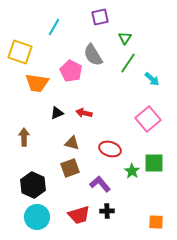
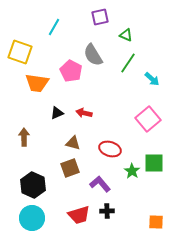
green triangle: moved 1 px right, 3 px up; rotated 40 degrees counterclockwise
brown triangle: moved 1 px right
cyan circle: moved 5 px left, 1 px down
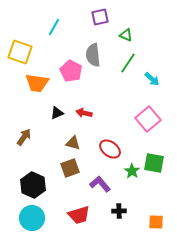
gray semicircle: rotated 25 degrees clockwise
brown arrow: rotated 36 degrees clockwise
red ellipse: rotated 20 degrees clockwise
green square: rotated 10 degrees clockwise
black cross: moved 12 px right
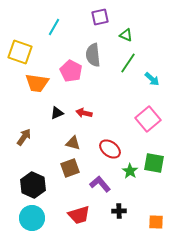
green star: moved 2 px left
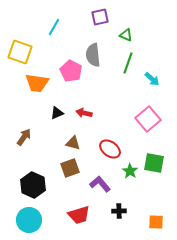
green line: rotated 15 degrees counterclockwise
cyan circle: moved 3 px left, 2 px down
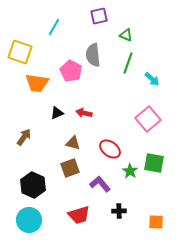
purple square: moved 1 px left, 1 px up
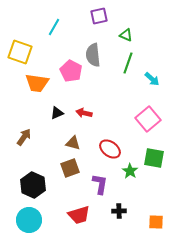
green square: moved 5 px up
purple L-shape: rotated 50 degrees clockwise
